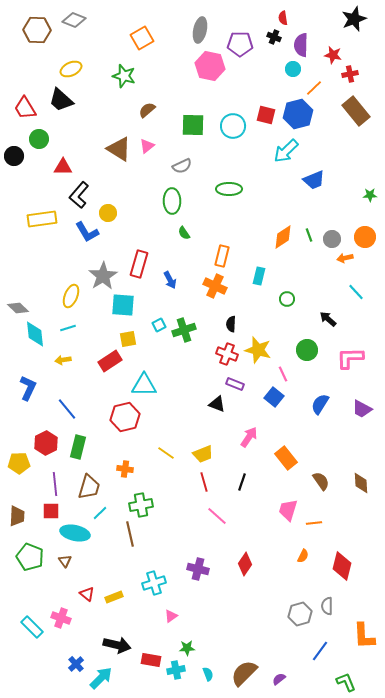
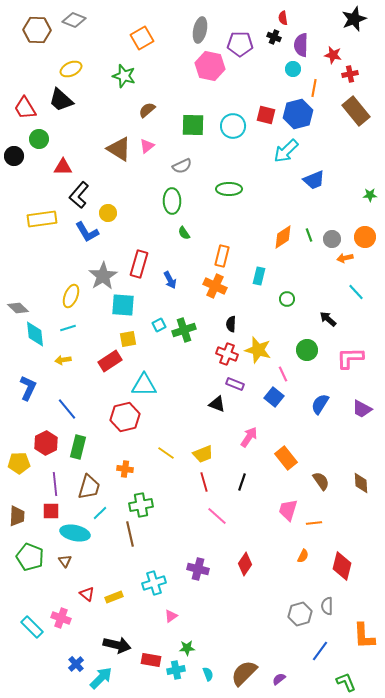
orange line at (314, 88): rotated 36 degrees counterclockwise
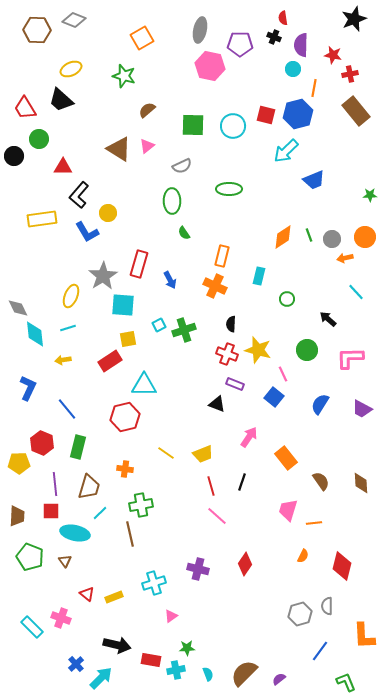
gray diamond at (18, 308): rotated 20 degrees clockwise
red hexagon at (46, 443): moved 4 px left; rotated 10 degrees counterclockwise
red line at (204, 482): moved 7 px right, 4 px down
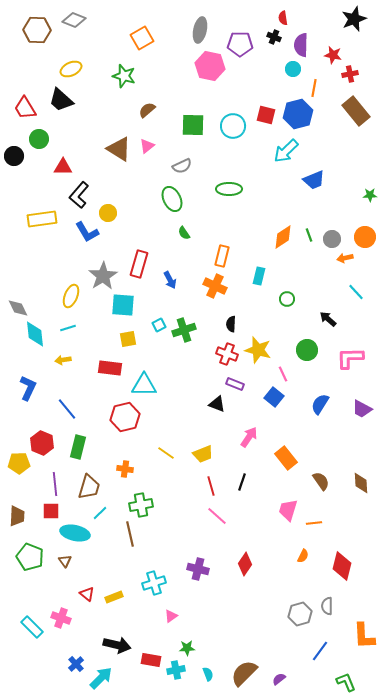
green ellipse at (172, 201): moved 2 px up; rotated 25 degrees counterclockwise
red rectangle at (110, 361): moved 7 px down; rotated 40 degrees clockwise
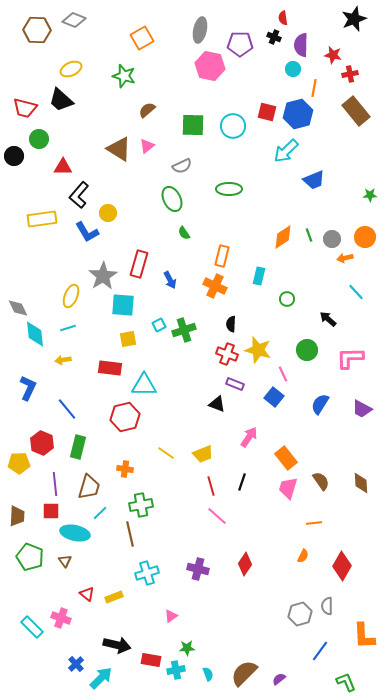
red trapezoid at (25, 108): rotated 45 degrees counterclockwise
red square at (266, 115): moved 1 px right, 3 px up
pink trapezoid at (288, 510): moved 22 px up
red diamond at (342, 566): rotated 16 degrees clockwise
cyan cross at (154, 583): moved 7 px left, 10 px up
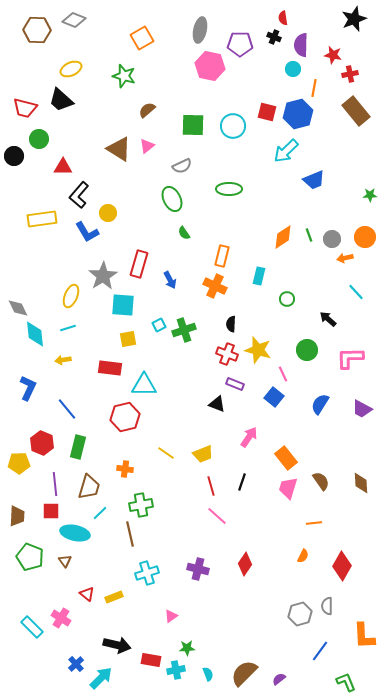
pink cross at (61, 618): rotated 12 degrees clockwise
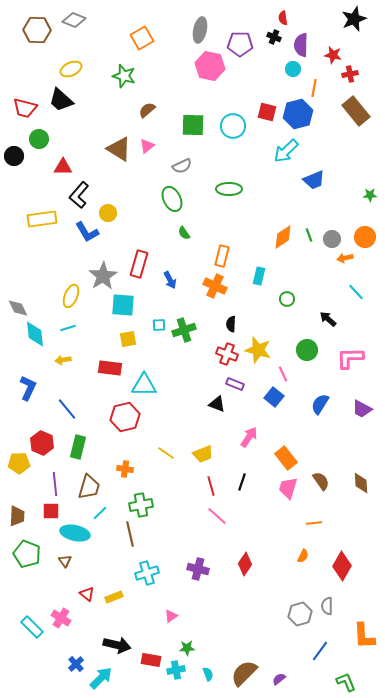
cyan square at (159, 325): rotated 24 degrees clockwise
green pentagon at (30, 557): moved 3 px left, 3 px up
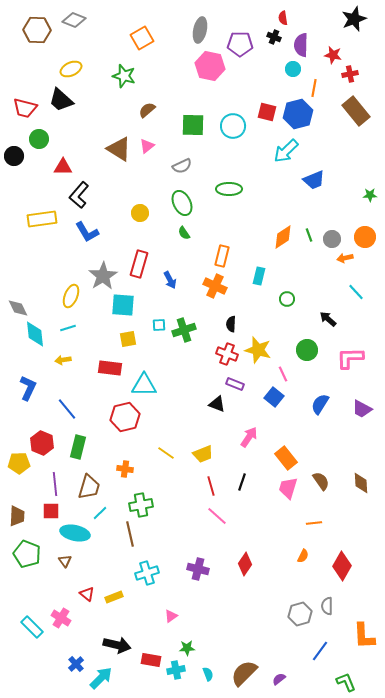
green ellipse at (172, 199): moved 10 px right, 4 px down
yellow circle at (108, 213): moved 32 px right
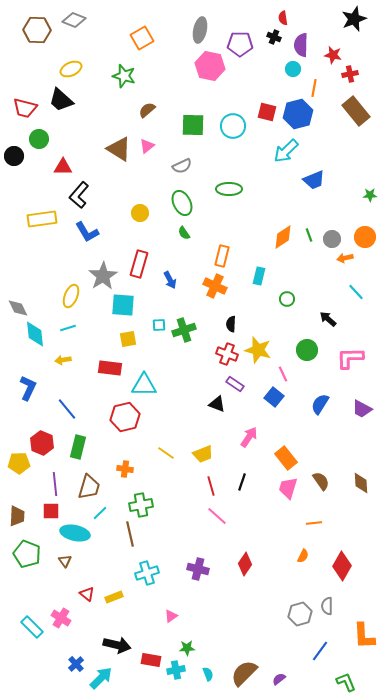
purple rectangle at (235, 384): rotated 12 degrees clockwise
